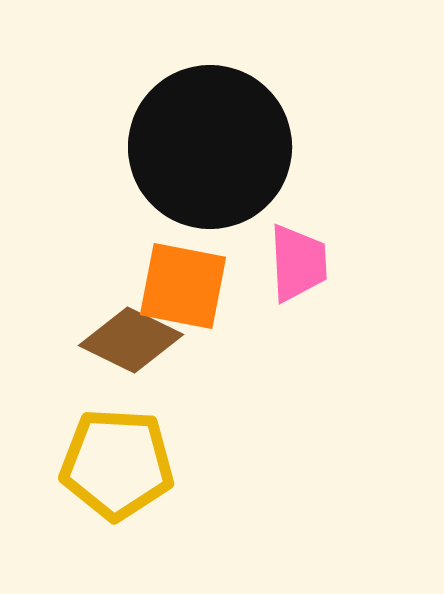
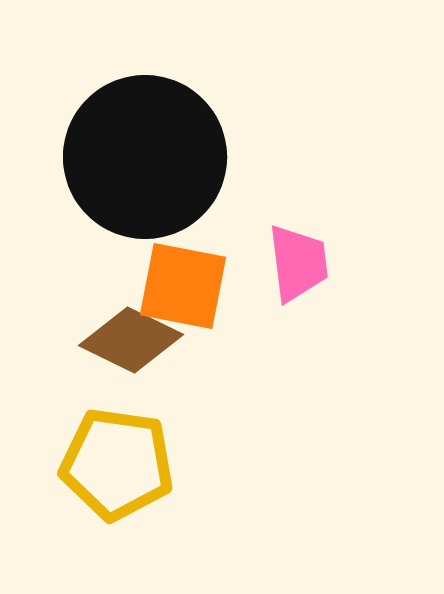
black circle: moved 65 px left, 10 px down
pink trapezoid: rotated 4 degrees counterclockwise
yellow pentagon: rotated 5 degrees clockwise
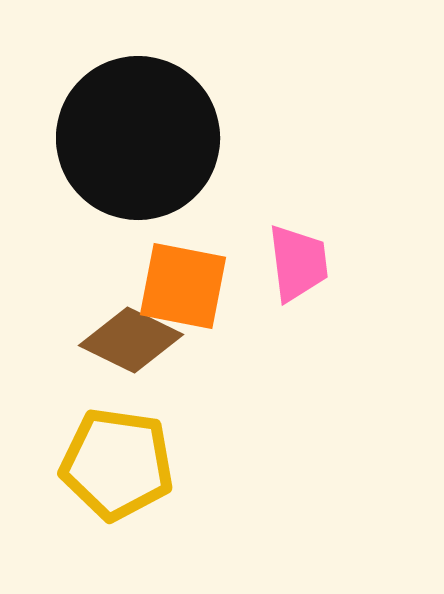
black circle: moved 7 px left, 19 px up
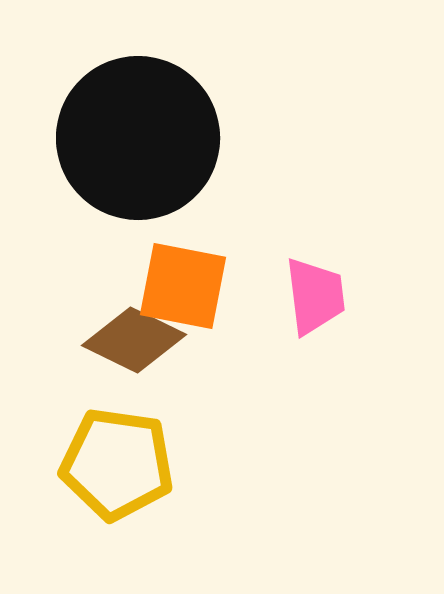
pink trapezoid: moved 17 px right, 33 px down
brown diamond: moved 3 px right
